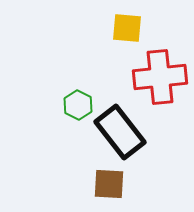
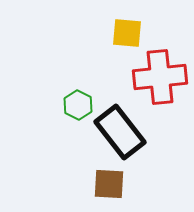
yellow square: moved 5 px down
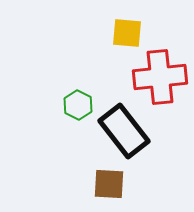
black rectangle: moved 4 px right, 1 px up
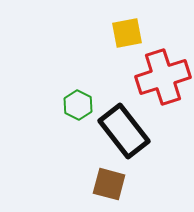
yellow square: rotated 16 degrees counterclockwise
red cross: moved 3 px right; rotated 12 degrees counterclockwise
brown square: rotated 12 degrees clockwise
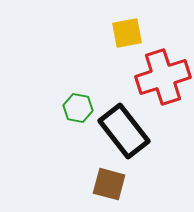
green hexagon: moved 3 px down; rotated 16 degrees counterclockwise
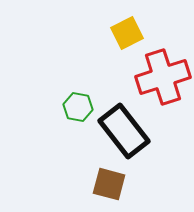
yellow square: rotated 16 degrees counterclockwise
green hexagon: moved 1 px up
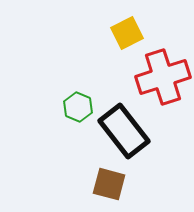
green hexagon: rotated 12 degrees clockwise
